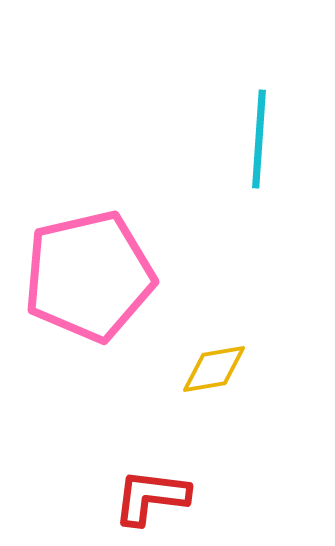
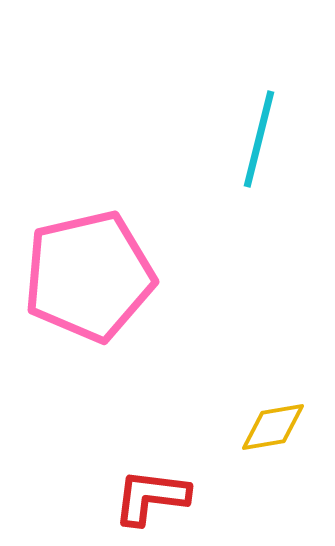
cyan line: rotated 10 degrees clockwise
yellow diamond: moved 59 px right, 58 px down
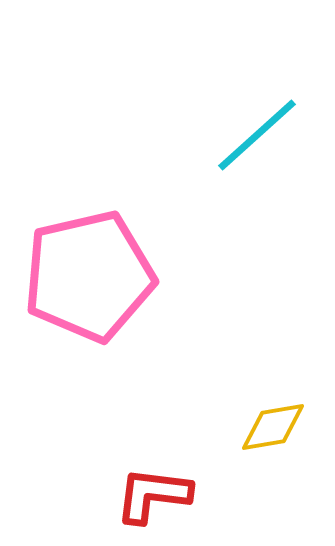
cyan line: moved 2 px left, 4 px up; rotated 34 degrees clockwise
red L-shape: moved 2 px right, 2 px up
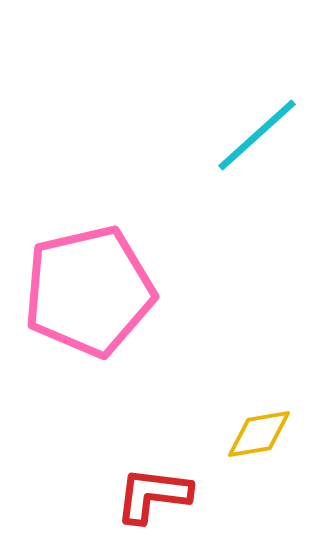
pink pentagon: moved 15 px down
yellow diamond: moved 14 px left, 7 px down
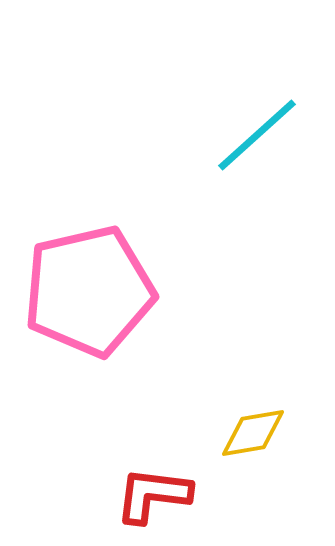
yellow diamond: moved 6 px left, 1 px up
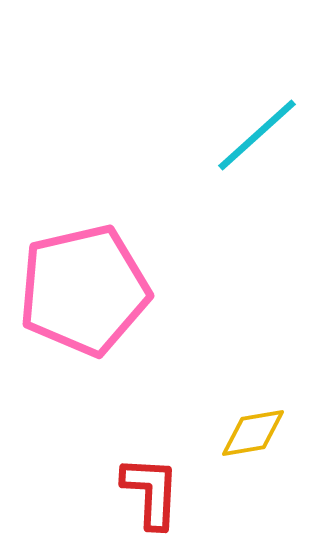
pink pentagon: moved 5 px left, 1 px up
red L-shape: moved 2 px left, 3 px up; rotated 86 degrees clockwise
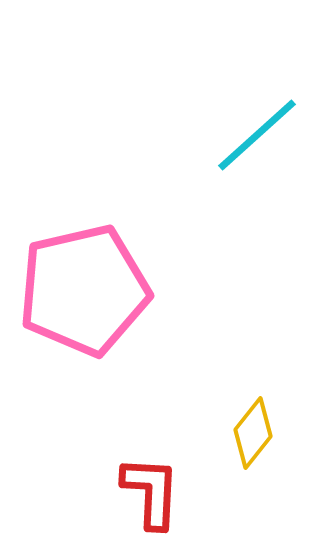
yellow diamond: rotated 42 degrees counterclockwise
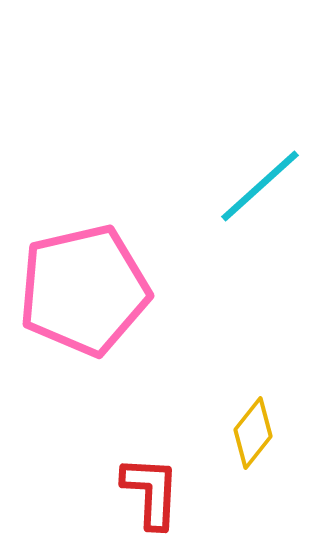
cyan line: moved 3 px right, 51 px down
